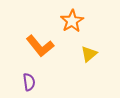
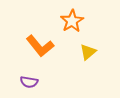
yellow triangle: moved 1 px left, 2 px up
purple semicircle: rotated 108 degrees clockwise
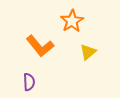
purple semicircle: rotated 102 degrees counterclockwise
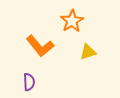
yellow triangle: rotated 24 degrees clockwise
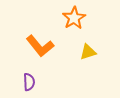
orange star: moved 2 px right, 3 px up
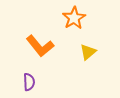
yellow triangle: rotated 24 degrees counterclockwise
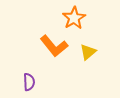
orange L-shape: moved 14 px right
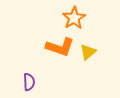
orange L-shape: moved 6 px right, 1 px down; rotated 32 degrees counterclockwise
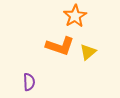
orange star: moved 1 px right, 2 px up
orange L-shape: moved 1 px up
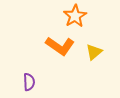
orange L-shape: rotated 16 degrees clockwise
yellow triangle: moved 6 px right
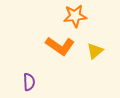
orange star: rotated 25 degrees clockwise
yellow triangle: moved 1 px right, 1 px up
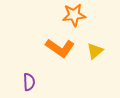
orange star: moved 1 px left, 1 px up
orange L-shape: moved 2 px down
